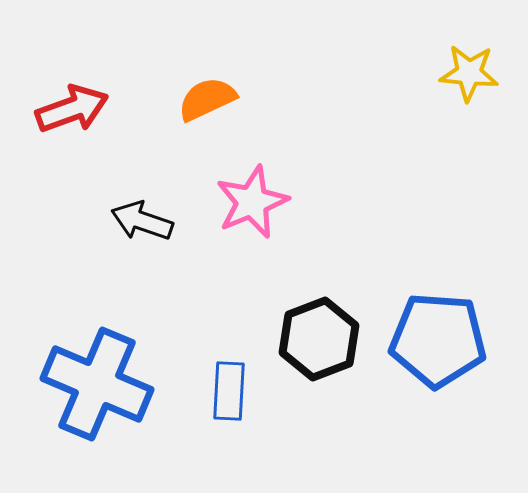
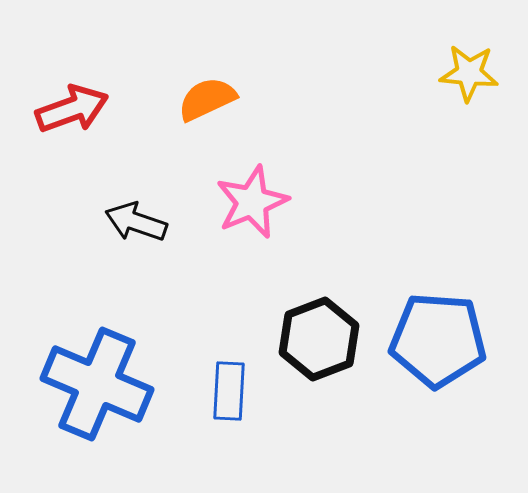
black arrow: moved 6 px left, 1 px down
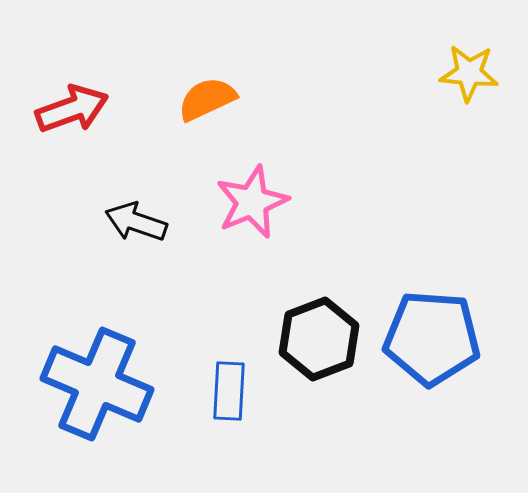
blue pentagon: moved 6 px left, 2 px up
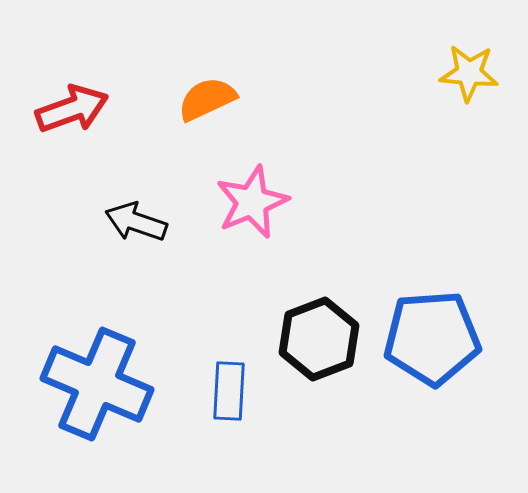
blue pentagon: rotated 8 degrees counterclockwise
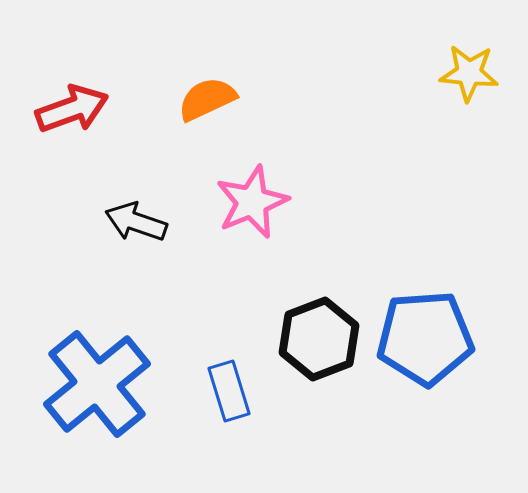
blue pentagon: moved 7 px left
blue cross: rotated 28 degrees clockwise
blue rectangle: rotated 20 degrees counterclockwise
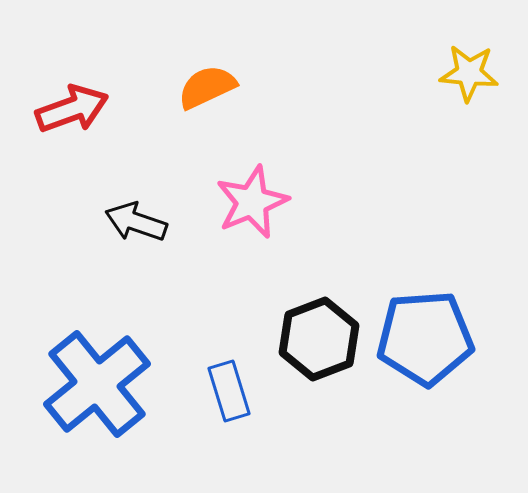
orange semicircle: moved 12 px up
